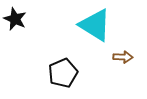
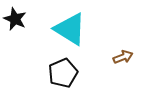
cyan triangle: moved 25 px left, 4 px down
brown arrow: rotated 24 degrees counterclockwise
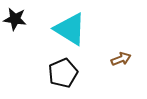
black star: rotated 15 degrees counterclockwise
brown arrow: moved 2 px left, 2 px down
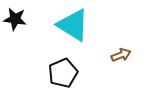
cyan triangle: moved 3 px right, 4 px up
brown arrow: moved 4 px up
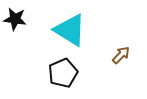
cyan triangle: moved 3 px left, 5 px down
brown arrow: rotated 24 degrees counterclockwise
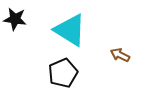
brown arrow: moved 1 px left; rotated 108 degrees counterclockwise
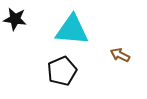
cyan triangle: moved 2 px right; rotated 27 degrees counterclockwise
black pentagon: moved 1 px left, 2 px up
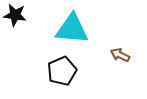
black star: moved 4 px up
cyan triangle: moved 1 px up
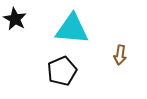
black star: moved 4 px down; rotated 20 degrees clockwise
brown arrow: rotated 108 degrees counterclockwise
